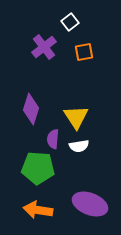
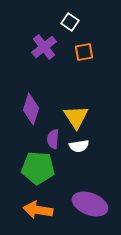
white square: rotated 18 degrees counterclockwise
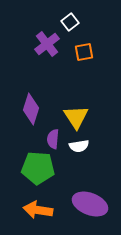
white square: rotated 18 degrees clockwise
purple cross: moved 3 px right, 3 px up
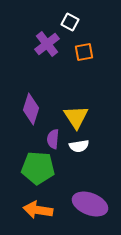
white square: rotated 24 degrees counterclockwise
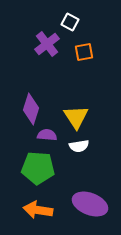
purple semicircle: moved 6 px left, 4 px up; rotated 90 degrees clockwise
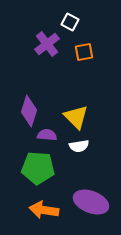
purple diamond: moved 2 px left, 2 px down
yellow triangle: rotated 12 degrees counterclockwise
purple ellipse: moved 1 px right, 2 px up
orange arrow: moved 6 px right
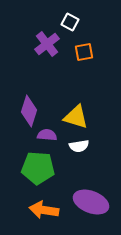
yellow triangle: rotated 28 degrees counterclockwise
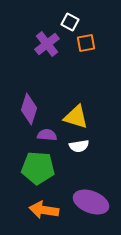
orange square: moved 2 px right, 9 px up
purple diamond: moved 2 px up
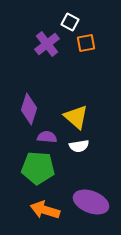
yellow triangle: rotated 24 degrees clockwise
purple semicircle: moved 2 px down
orange arrow: moved 1 px right; rotated 8 degrees clockwise
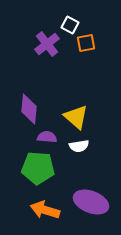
white square: moved 3 px down
purple diamond: rotated 12 degrees counterclockwise
